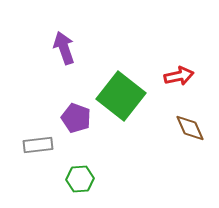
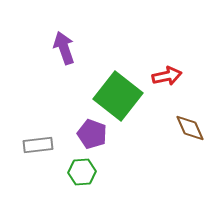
red arrow: moved 12 px left
green square: moved 3 px left
purple pentagon: moved 16 px right, 16 px down
green hexagon: moved 2 px right, 7 px up
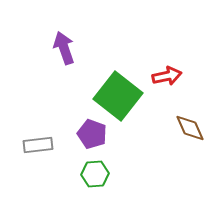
green hexagon: moved 13 px right, 2 px down
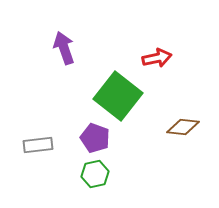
red arrow: moved 10 px left, 18 px up
brown diamond: moved 7 px left, 1 px up; rotated 60 degrees counterclockwise
purple pentagon: moved 3 px right, 4 px down
green hexagon: rotated 8 degrees counterclockwise
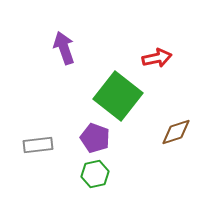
brown diamond: moved 7 px left, 5 px down; rotated 24 degrees counterclockwise
